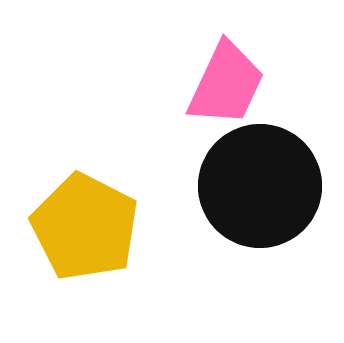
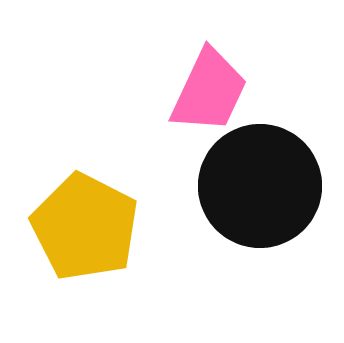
pink trapezoid: moved 17 px left, 7 px down
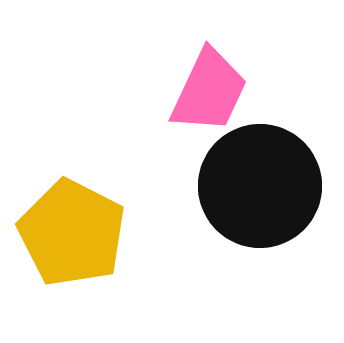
yellow pentagon: moved 13 px left, 6 px down
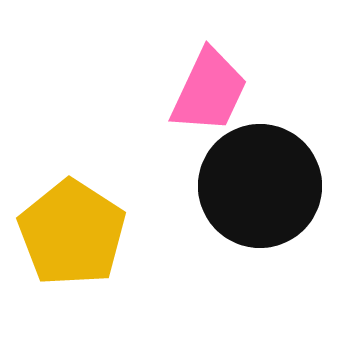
yellow pentagon: rotated 6 degrees clockwise
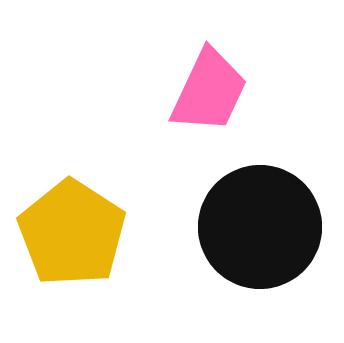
black circle: moved 41 px down
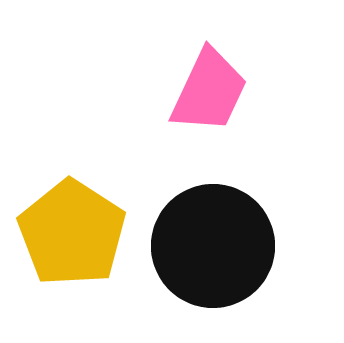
black circle: moved 47 px left, 19 px down
